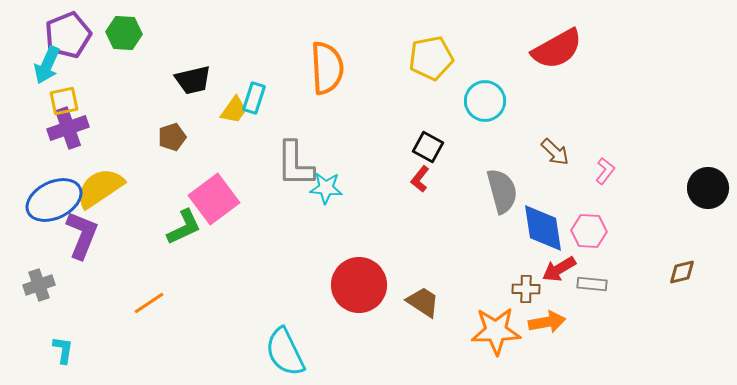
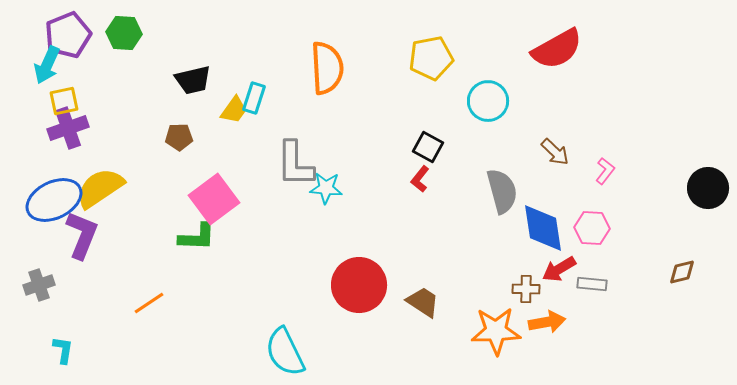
cyan circle: moved 3 px right
brown pentagon: moved 7 px right; rotated 16 degrees clockwise
green L-shape: moved 13 px right, 10 px down; rotated 27 degrees clockwise
pink hexagon: moved 3 px right, 3 px up
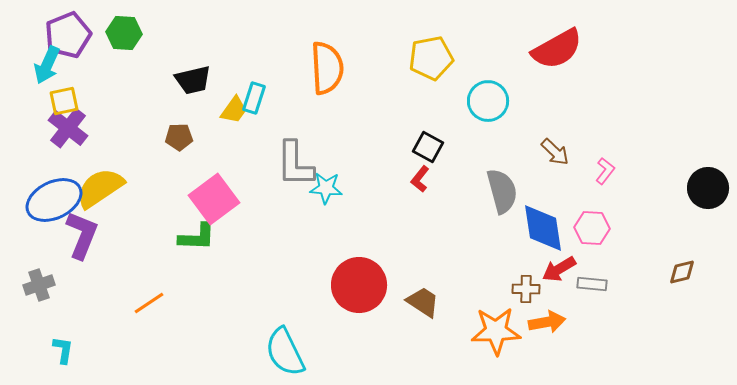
purple cross: rotated 33 degrees counterclockwise
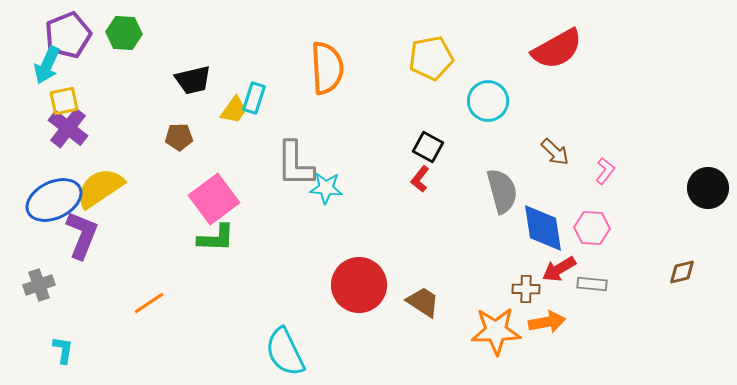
green L-shape: moved 19 px right, 1 px down
